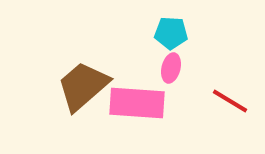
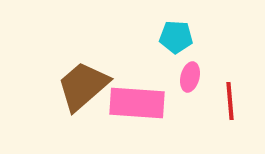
cyan pentagon: moved 5 px right, 4 px down
pink ellipse: moved 19 px right, 9 px down
red line: rotated 54 degrees clockwise
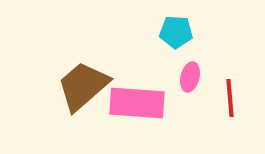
cyan pentagon: moved 5 px up
red line: moved 3 px up
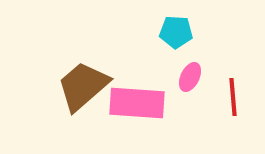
pink ellipse: rotated 12 degrees clockwise
red line: moved 3 px right, 1 px up
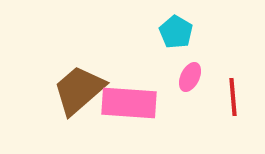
cyan pentagon: rotated 28 degrees clockwise
brown trapezoid: moved 4 px left, 4 px down
pink rectangle: moved 8 px left
